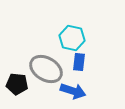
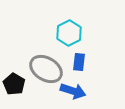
cyan hexagon: moved 3 px left, 5 px up; rotated 20 degrees clockwise
black pentagon: moved 3 px left; rotated 25 degrees clockwise
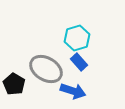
cyan hexagon: moved 8 px right, 5 px down; rotated 10 degrees clockwise
blue rectangle: rotated 48 degrees counterclockwise
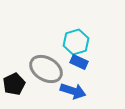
cyan hexagon: moved 1 px left, 4 px down
blue rectangle: rotated 24 degrees counterclockwise
black pentagon: rotated 15 degrees clockwise
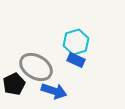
blue rectangle: moved 3 px left, 2 px up
gray ellipse: moved 10 px left, 2 px up
blue arrow: moved 19 px left
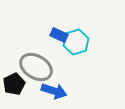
blue rectangle: moved 17 px left, 25 px up
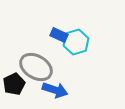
blue arrow: moved 1 px right, 1 px up
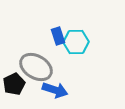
blue rectangle: moved 1 px left, 1 px down; rotated 48 degrees clockwise
cyan hexagon: rotated 15 degrees clockwise
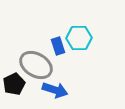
blue rectangle: moved 10 px down
cyan hexagon: moved 3 px right, 4 px up
gray ellipse: moved 2 px up
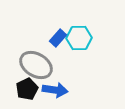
blue rectangle: moved 8 px up; rotated 60 degrees clockwise
black pentagon: moved 13 px right, 5 px down
blue arrow: rotated 10 degrees counterclockwise
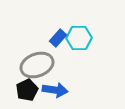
gray ellipse: moved 1 px right; rotated 52 degrees counterclockwise
black pentagon: moved 1 px down
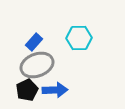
blue rectangle: moved 24 px left, 4 px down
blue arrow: rotated 10 degrees counterclockwise
